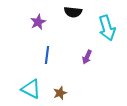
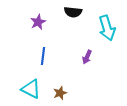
blue line: moved 4 px left, 1 px down
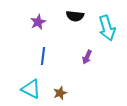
black semicircle: moved 2 px right, 4 px down
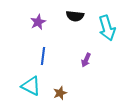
purple arrow: moved 1 px left, 3 px down
cyan triangle: moved 3 px up
